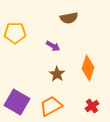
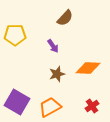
brown semicircle: moved 4 px left; rotated 36 degrees counterclockwise
yellow pentagon: moved 2 px down
purple arrow: rotated 24 degrees clockwise
orange diamond: rotated 75 degrees clockwise
brown star: rotated 21 degrees clockwise
orange trapezoid: moved 1 px left, 1 px down
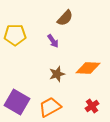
purple arrow: moved 5 px up
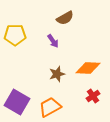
brown semicircle: rotated 18 degrees clockwise
red cross: moved 1 px right, 10 px up
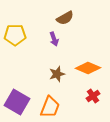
purple arrow: moved 1 px right, 2 px up; rotated 16 degrees clockwise
orange diamond: rotated 20 degrees clockwise
orange trapezoid: rotated 140 degrees clockwise
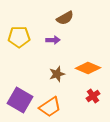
yellow pentagon: moved 4 px right, 2 px down
purple arrow: moved 1 px left, 1 px down; rotated 72 degrees counterclockwise
purple square: moved 3 px right, 2 px up
orange trapezoid: rotated 35 degrees clockwise
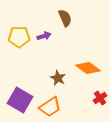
brown semicircle: rotated 84 degrees counterclockwise
purple arrow: moved 9 px left, 4 px up; rotated 16 degrees counterclockwise
orange diamond: rotated 15 degrees clockwise
brown star: moved 1 px right, 4 px down; rotated 28 degrees counterclockwise
red cross: moved 7 px right, 2 px down
